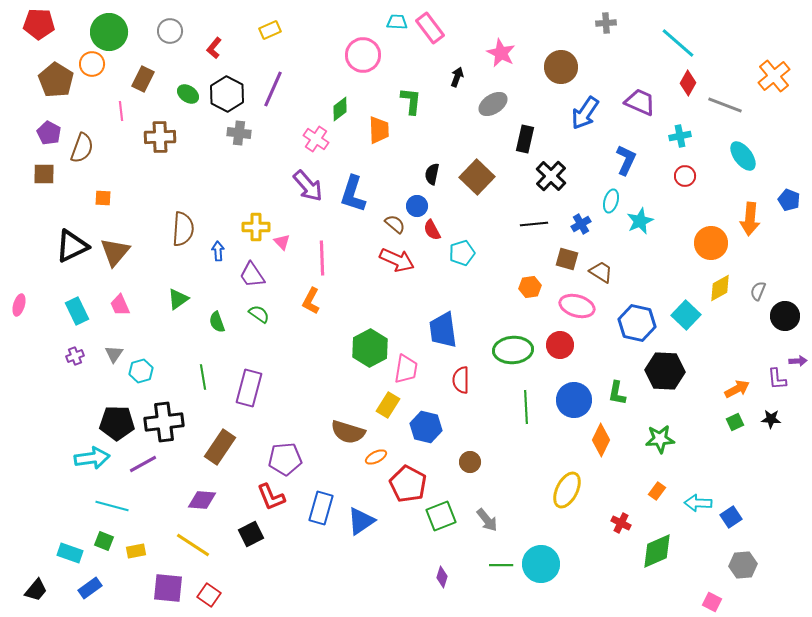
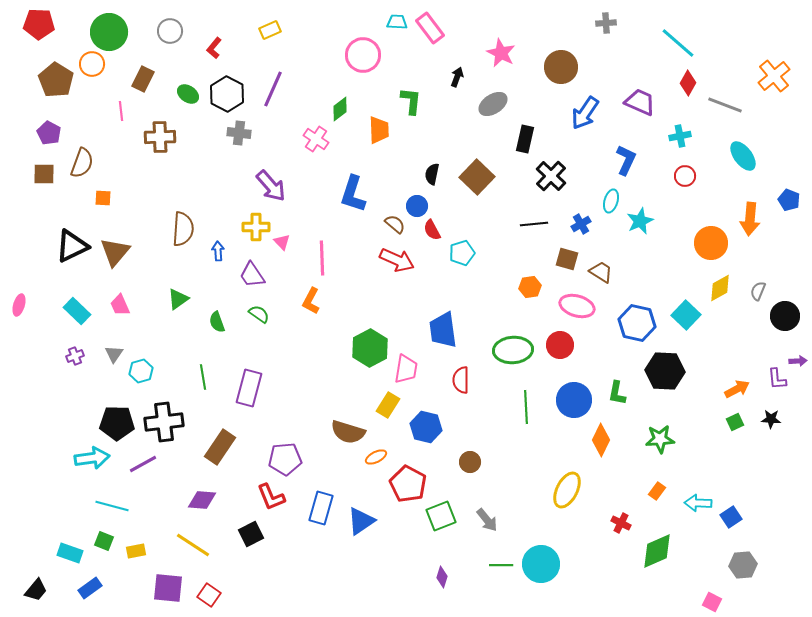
brown semicircle at (82, 148): moved 15 px down
purple arrow at (308, 186): moved 37 px left
cyan rectangle at (77, 311): rotated 20 degrees counterclockwise
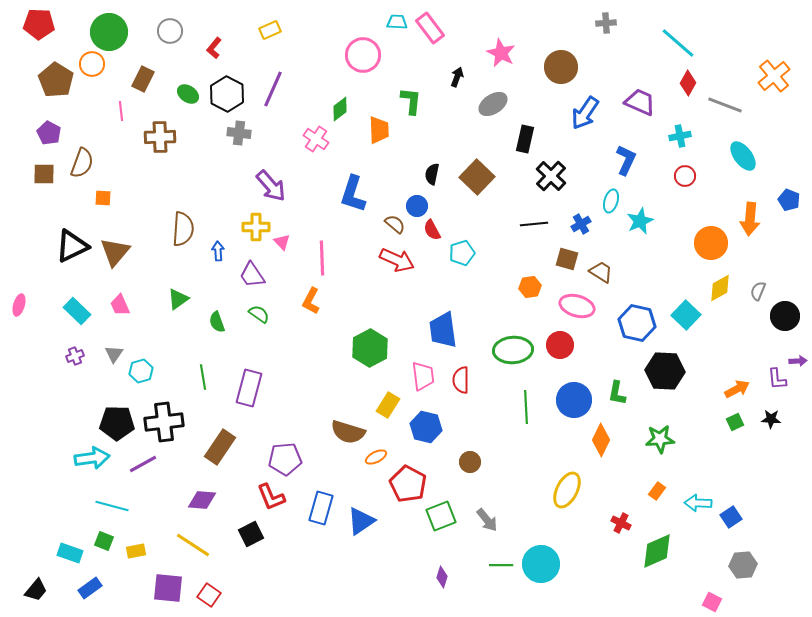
pink trapezoid at (406, 369): moved 17 px right, 7 px down; rotated 16 degrees counterclockwise
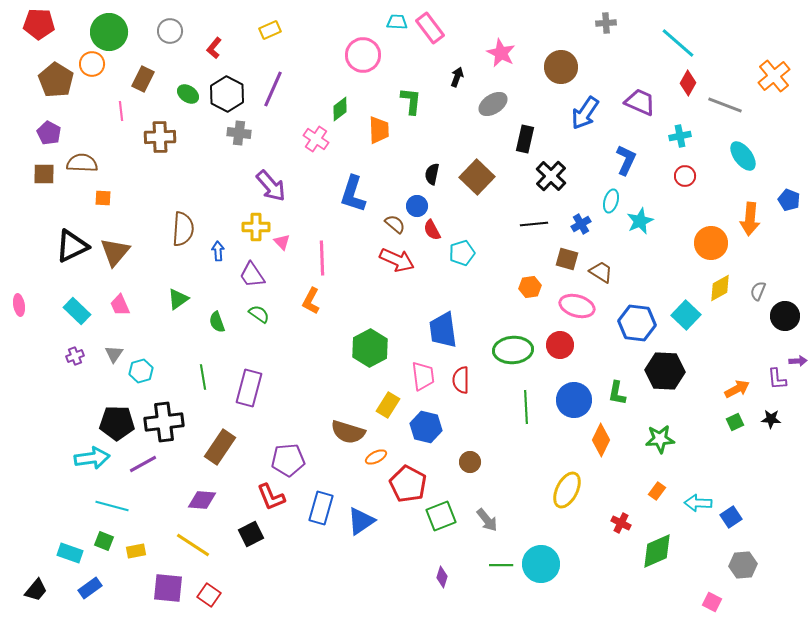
brown semicircle at (82, 163): rotated 108 degrees counterclockwise
pink ellipse at (19, 305): rotated 25 degrees counterclockwise
blue hexagon at (637, 323): rotated 6 degrees counterclockwise
purple pentagon at (285, 459): moved 3 px right, 1 px down
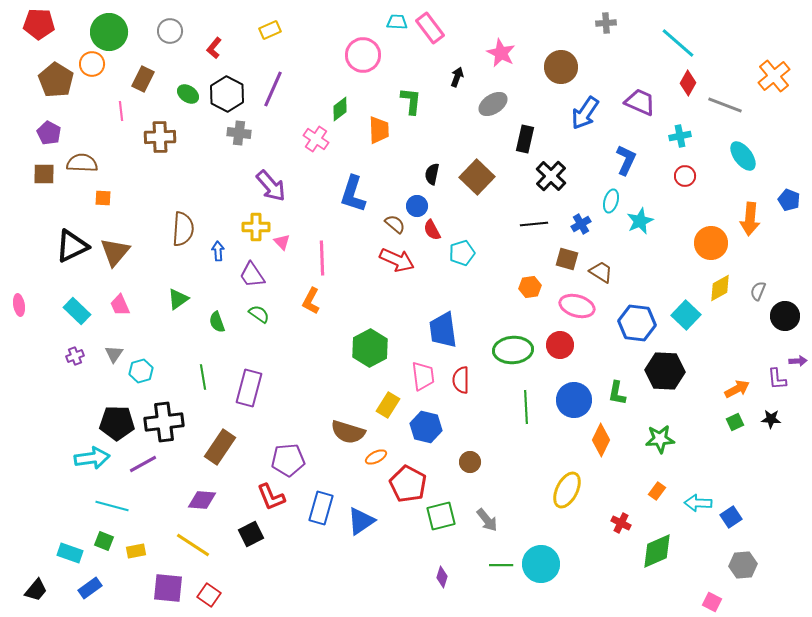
green square at (441, 516): rotated 8 degrees clockwise
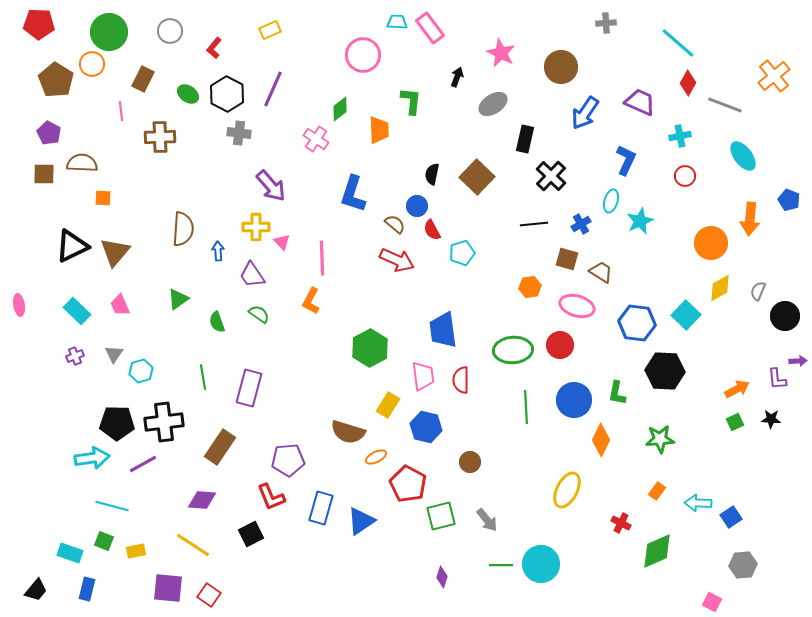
blue rectangle at (90, 588): moved 3 px left, 1 px down; rotated 40 degrees counterclockwise
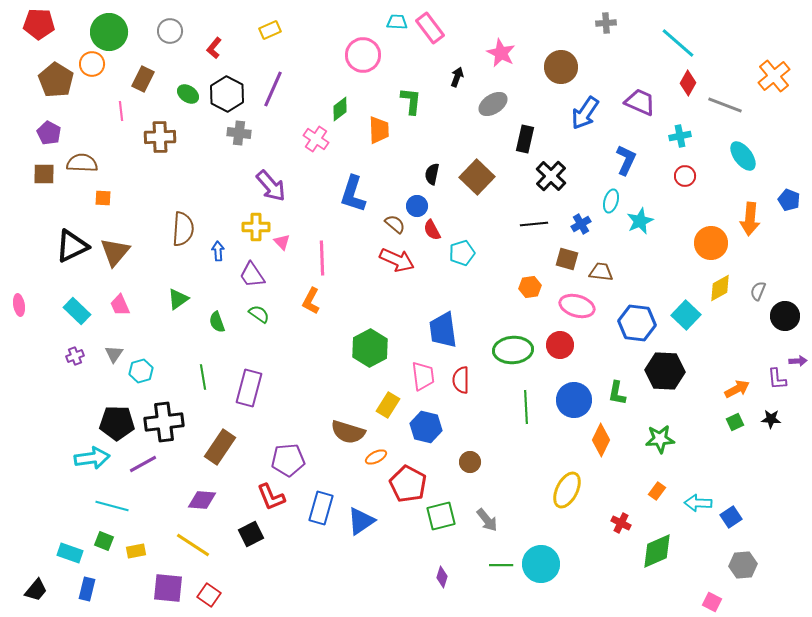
brown trapezoid at (601, 272): rotated 25 degrees counterclockwise
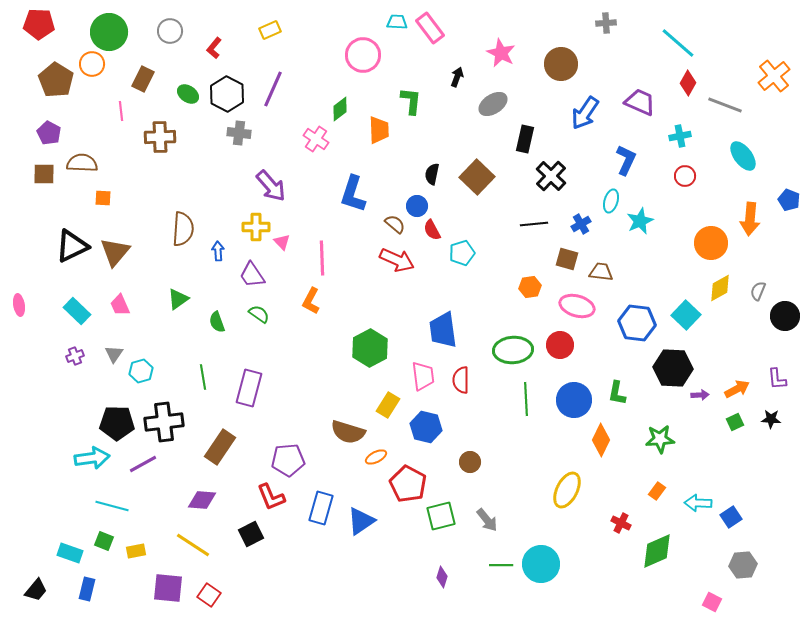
brown circle at (561, 67): moved 3 px up
purple arrow at (798, 361): moved 98 px left, 34 px down
black hexagon at (665, 371): moved 8 px right, 3 px up
green line at (526, 407): moved 8 px up
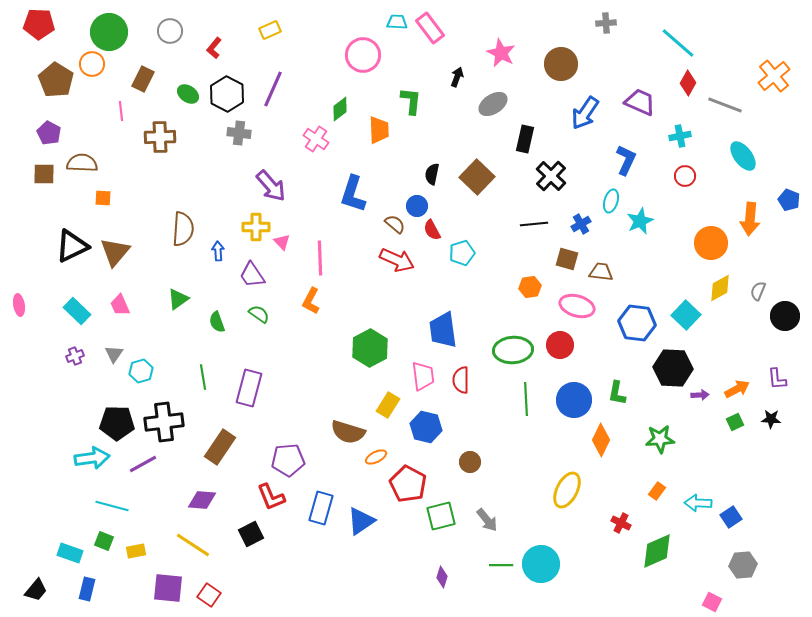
pink line at (322, 258): moved 2 px left
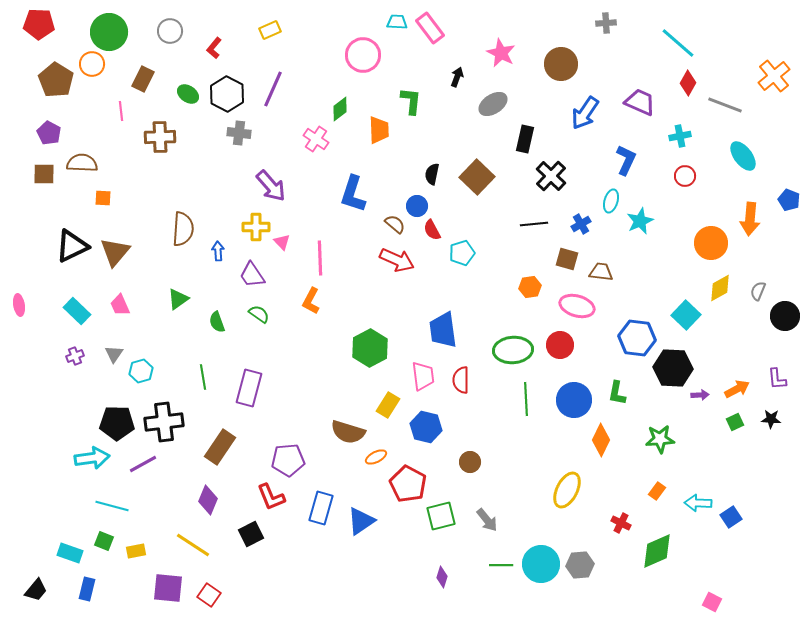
blue hexagon at (637, 323): moved 15 px down
purple diamond at (202, 500): moved 6 px right; rotated 72 degrees counterclockwise
gray hexagon at (743, 565): moved 163 px left
